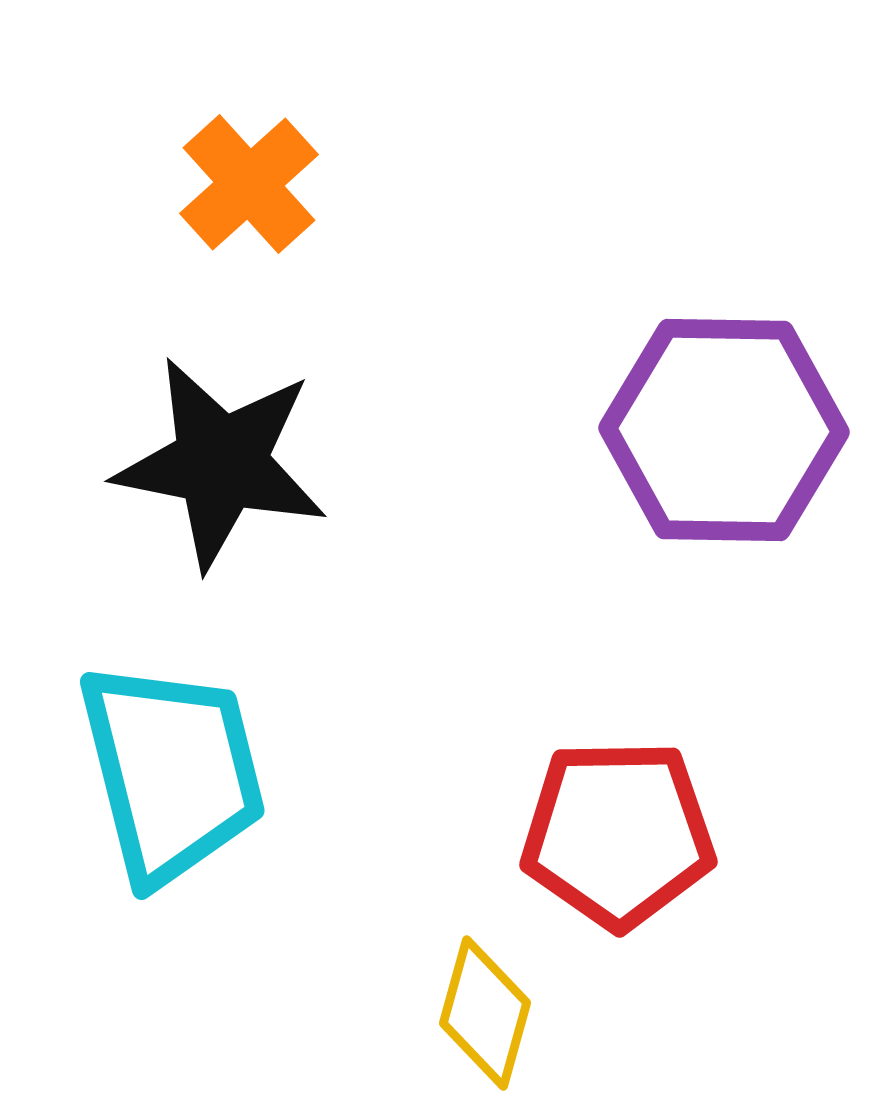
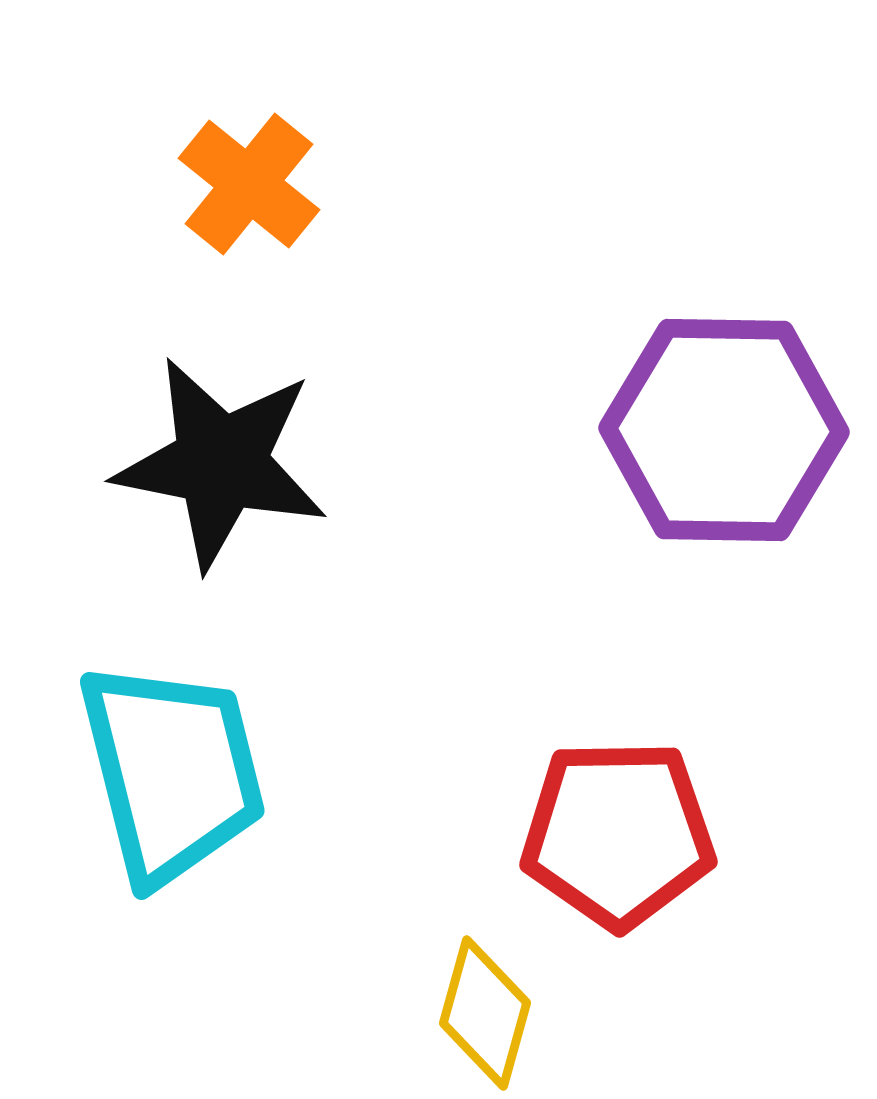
orange cross: rotated 9 degrees counterclockwise
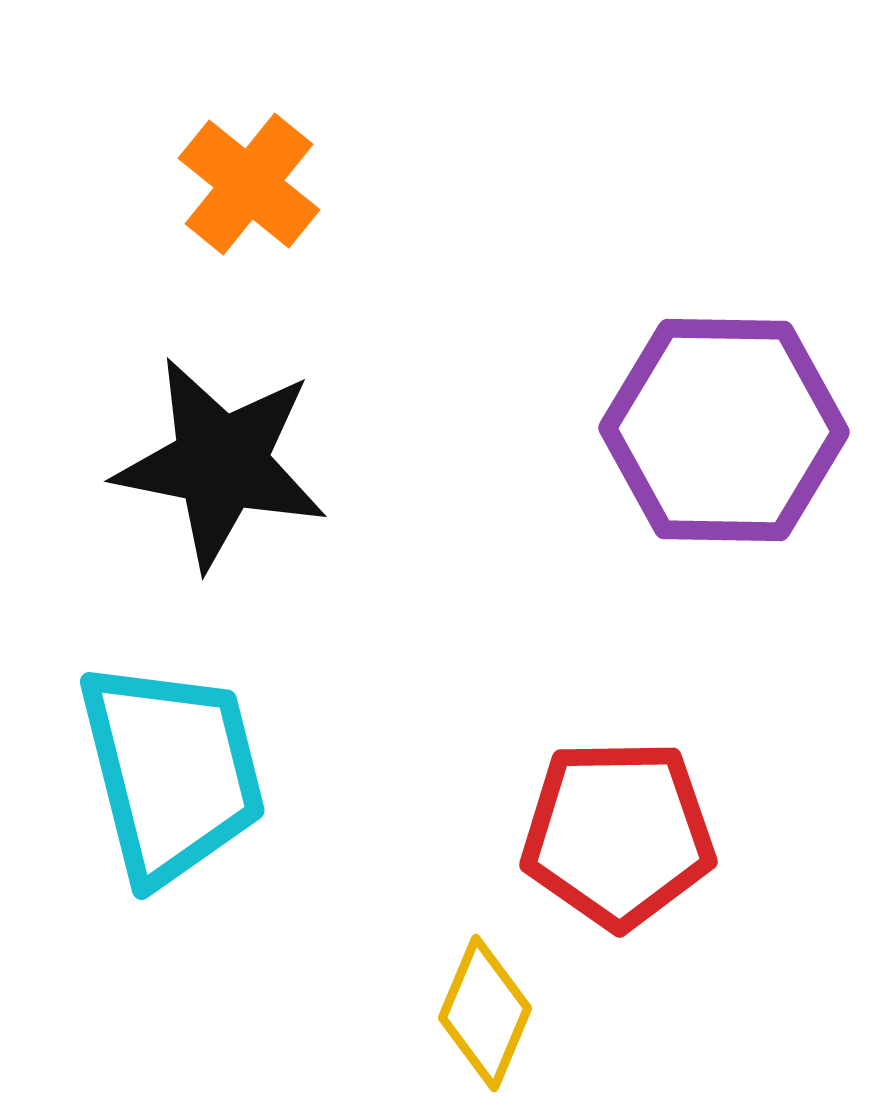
yellow diamond: rotated 7 degrees clockwise
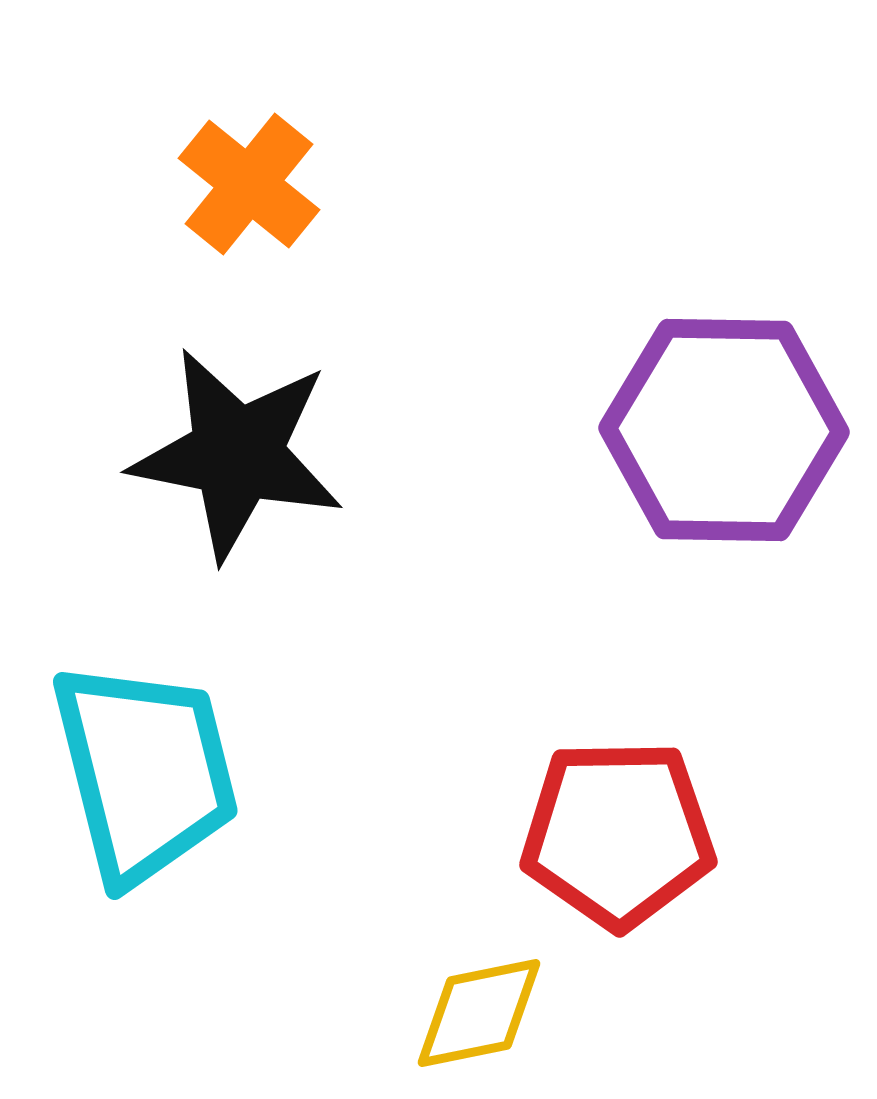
black star: moved 16 px right, 9 px up
cyan trapezoid: moved 27 px left
yellow diamond: moved 6 px left; rotated 56 degrees clockwise
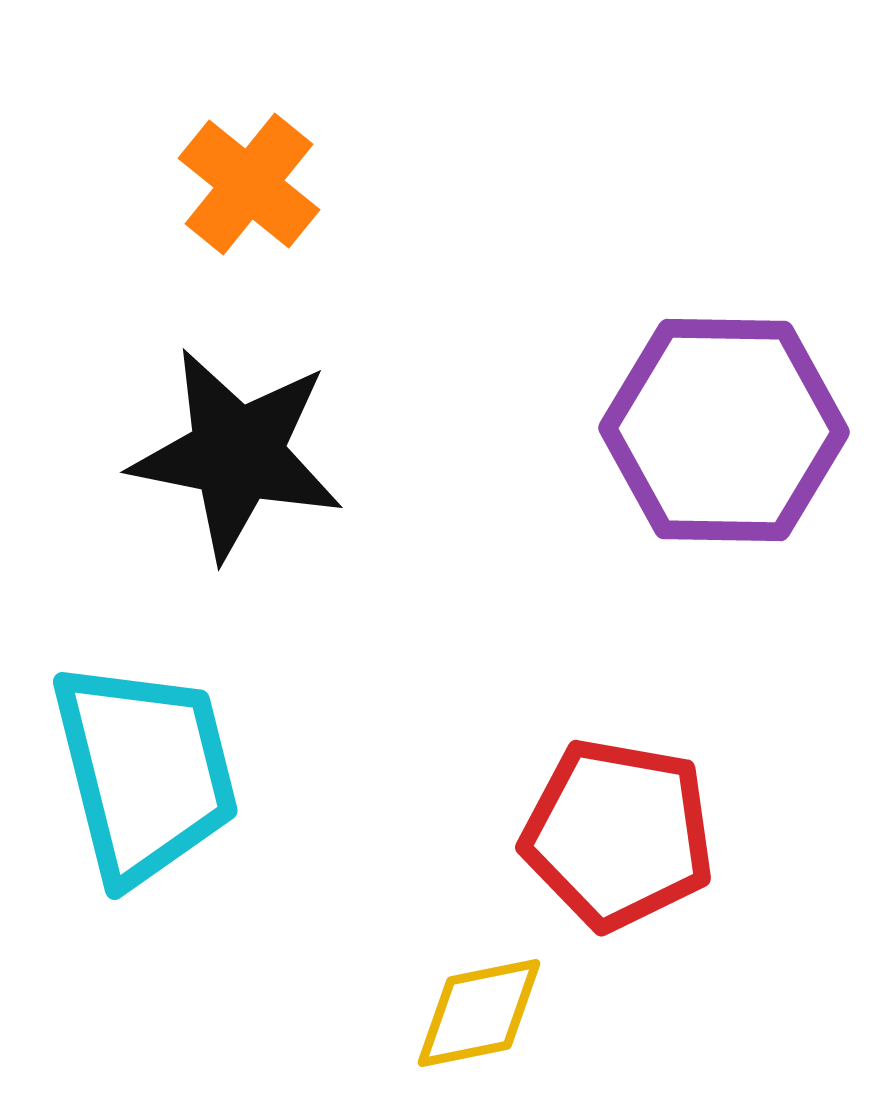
red pentagon: rotated 11 degrees clockwise
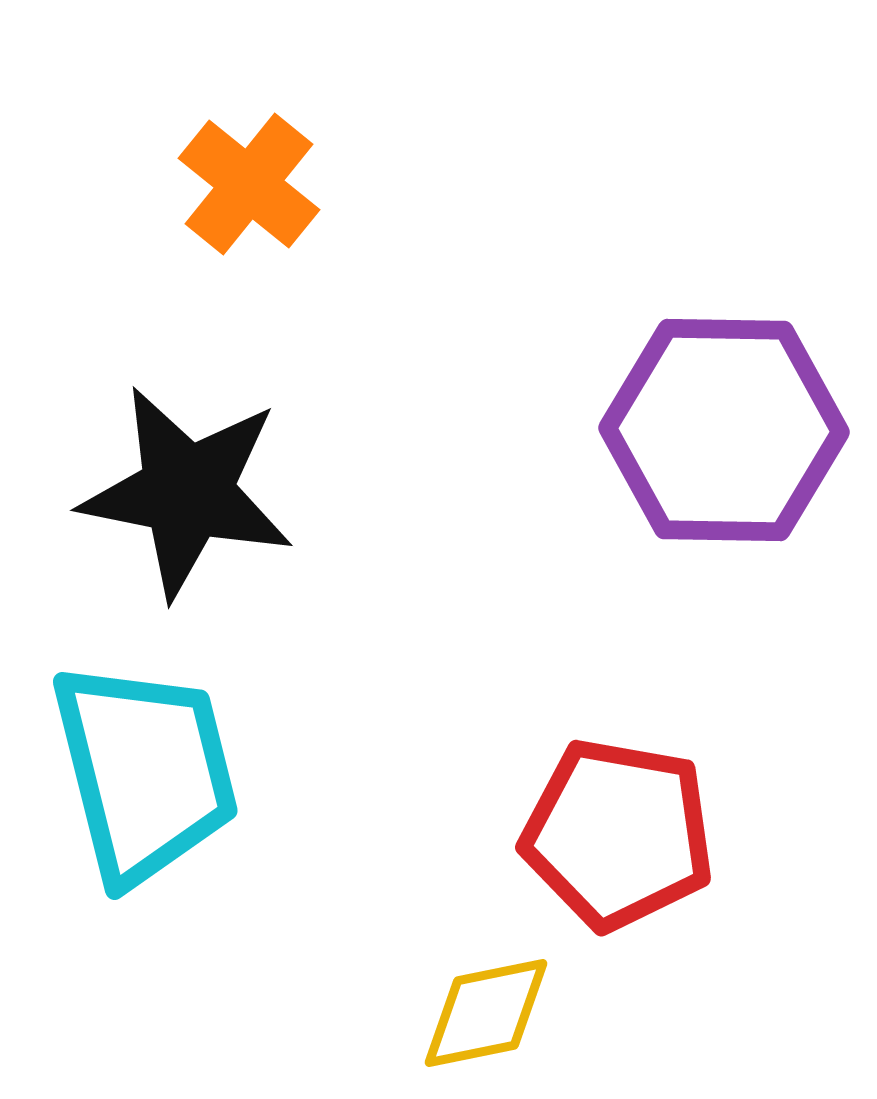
black star: moved 50 px left, 38 px down
yellow diamond: moved 7 px right
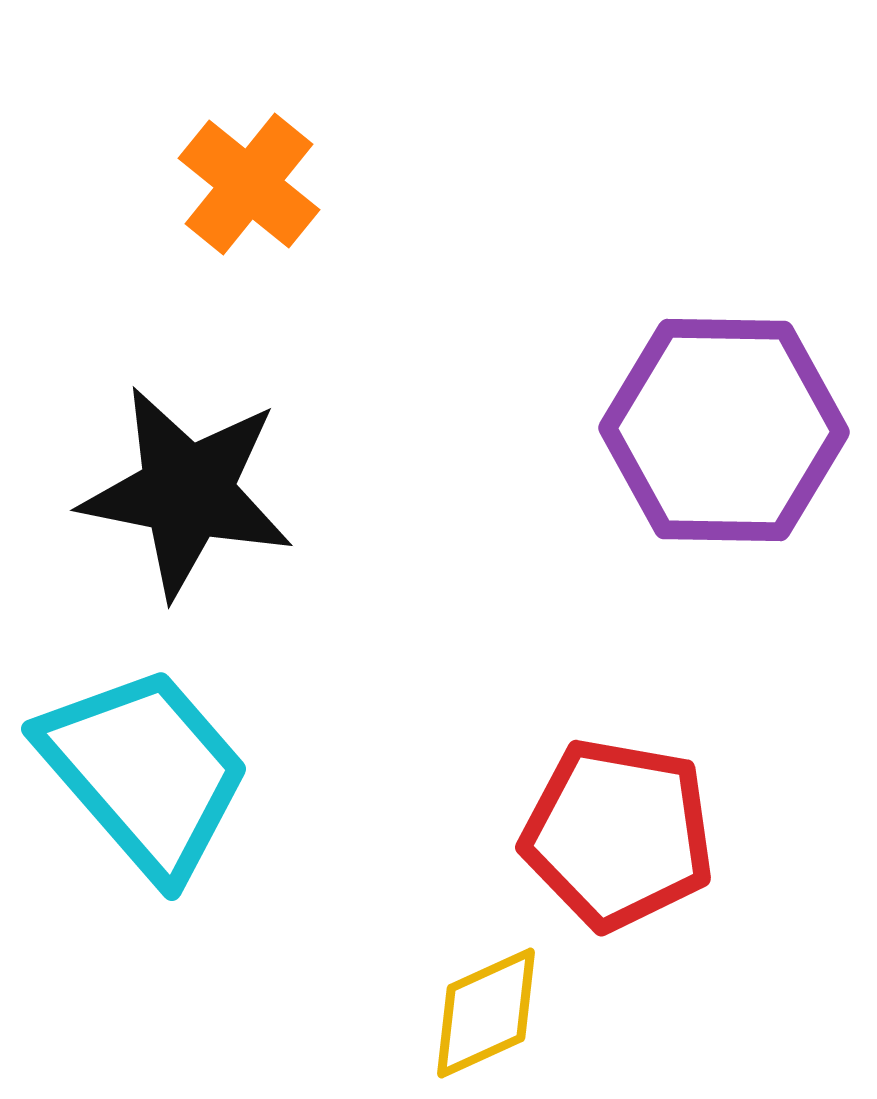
cyan trapezoid: rotated 27 degrees counterclockwise
yellow diamond: rotated 13 degrees counterclockwise
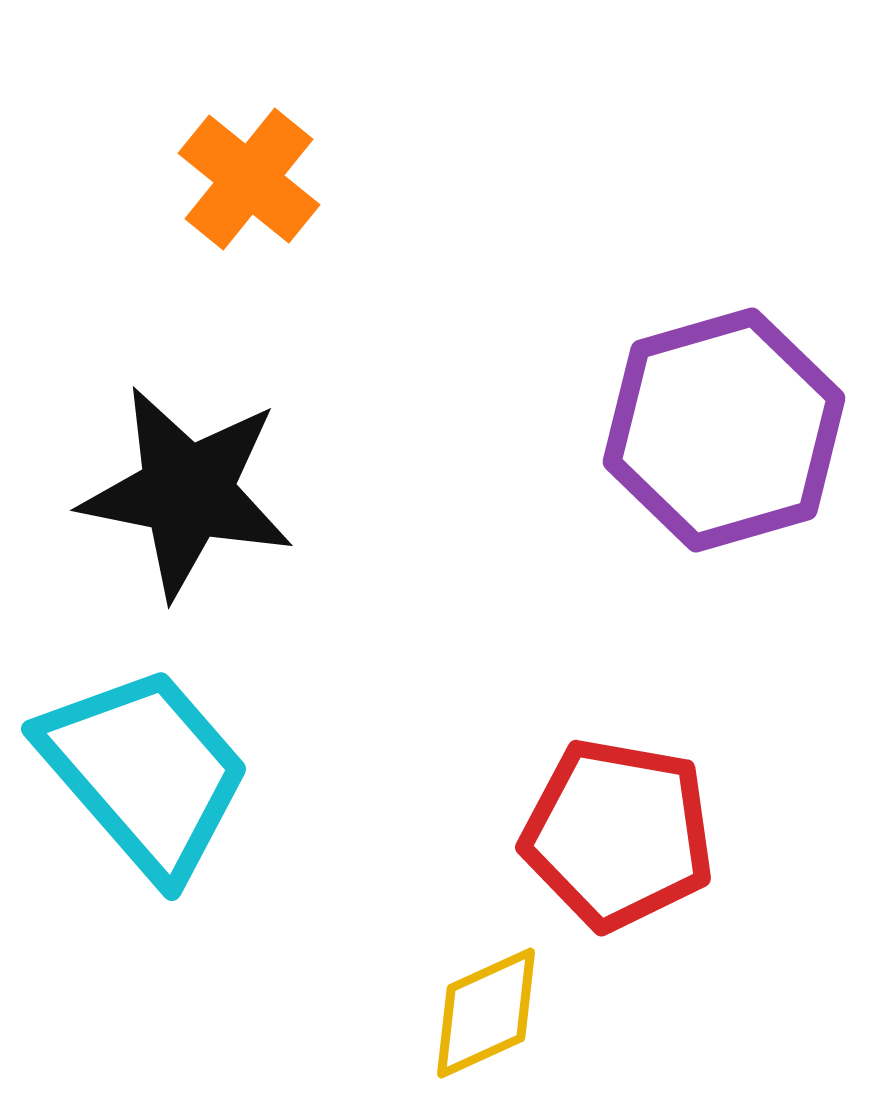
orange cross: moved 5 px up
purple hexagon: rotated 17 degrees counterclockwise
